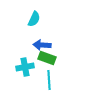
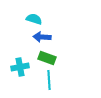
cyan semicircle: rotated 98 degrees counterclockwise
blue arrow: moved 8 px up
cyan cross: moved 5 px left
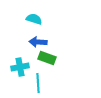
blue arrow: moved 4 px left, 5 px down
cyan line: moved 11 px left, 3 px down
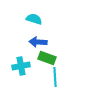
cyan cross: moved 1 px right, 1 px up
cyan line: moved 17 px right, 6 px up
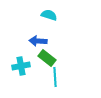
cyan semicircle: moved 15 px right, 4 px up
blue arrow: moved 1 px up
green rectangle: rotated 18 degrees clockwise
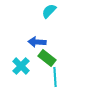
cyan semicircle: moved 4 px up; rotated 63 degrees counterclockwise
blue arrow: moved 1 px left, 1 px down
cyan cross: rotated 36 degrees counterclockwise
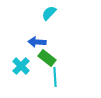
cyan semicircle: moved 2 px down
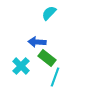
cyan line: rotated 24 degrees clockwise
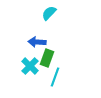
green rectangle: rotated 72 degrees clockwise
cyan cross: moved 9 px right
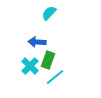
green rectangle: moved 1 px right, 2 px down
cyan line: rotated 30 degrees clockwise
